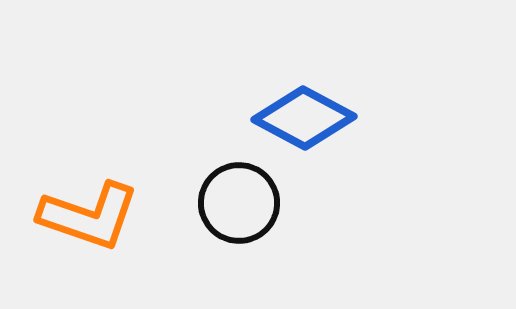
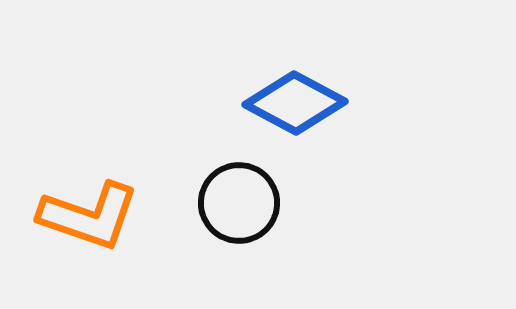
blue diamond: moved 9 px left, 15 px up
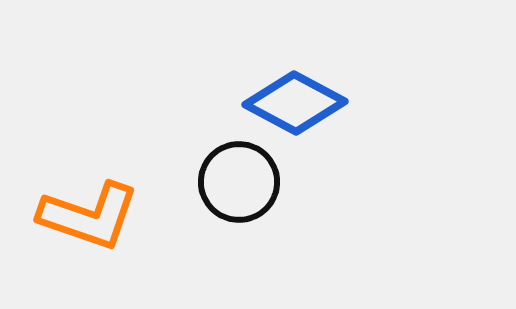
black circle: moved 21 px up
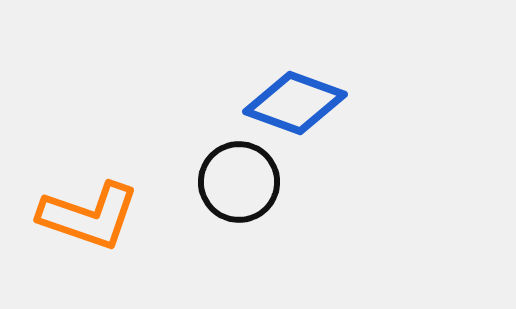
blue diamond: rotated 8 degrees counterclockwise
